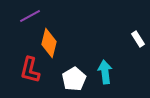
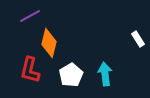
cyan arrow: moved 2 px down
white pentagon: moved 3 px left, 4 px up
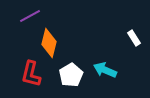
white rectangle: moved 4 px left, 1 px up
red L-shape: moved 1 px right, 4 px down
cyan arrow: moved 4 px up; rotated 60 degrees counterclockwise
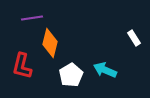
purple line: moved 2 px right, 2 px down; rotated 20 degrees clockwise
orange diamond: moved 1 px right
red L-shape: moved 9 px left, 8 px up
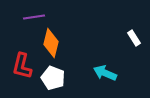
purple line: moved 2 px right, 1 px up
orange diamond: moved 1 px right
cyan arrow: moved 3 px down
white pentagon: moved 18 px left, 3 px down; rotated 20 degrees counterclockwise
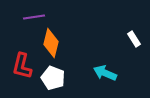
white rectangle: moved 1 px down
